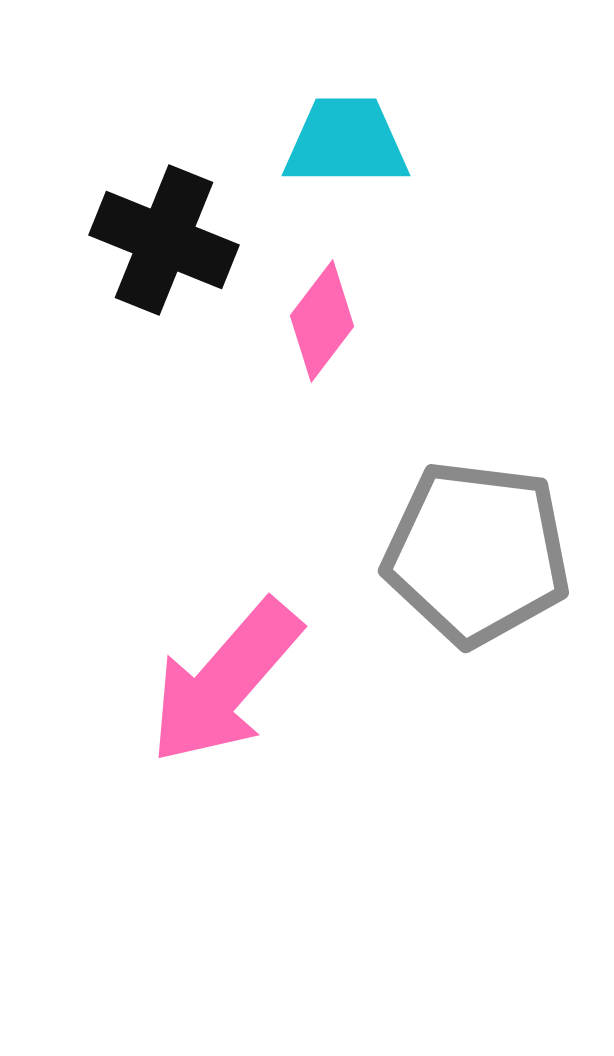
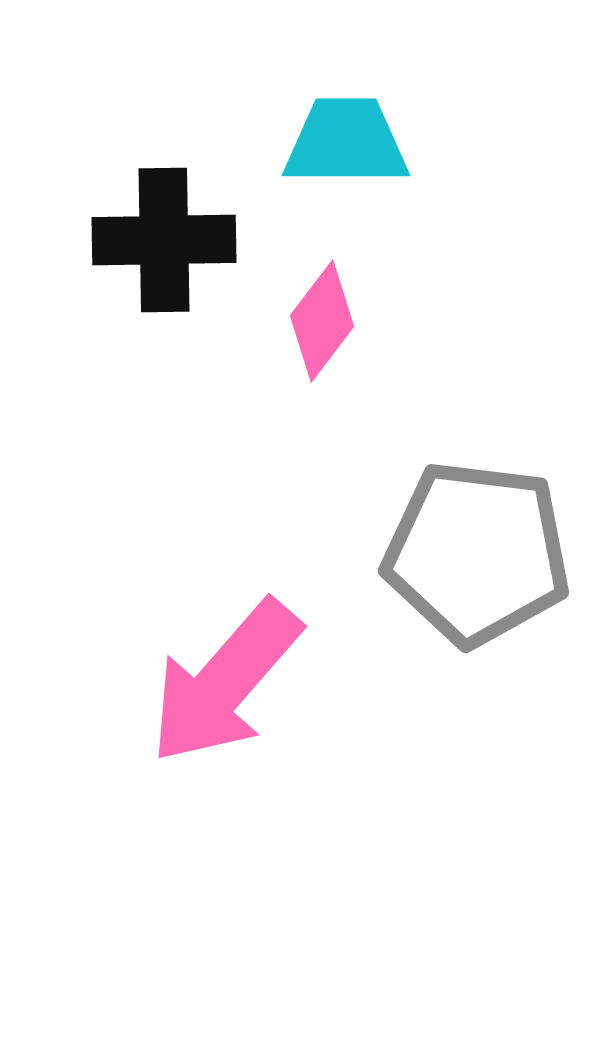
black cross: rotated 23 degrees counterclockwise
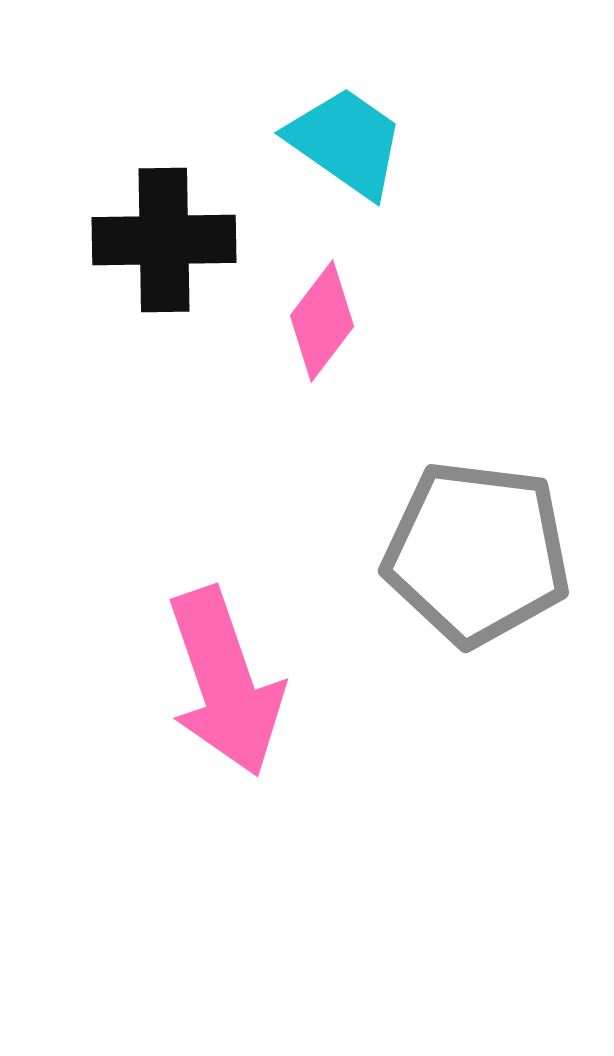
cyan trapezoid: rotated 35 degrees clockwise
pink arrow: rotated 60 degrees counterclockwise
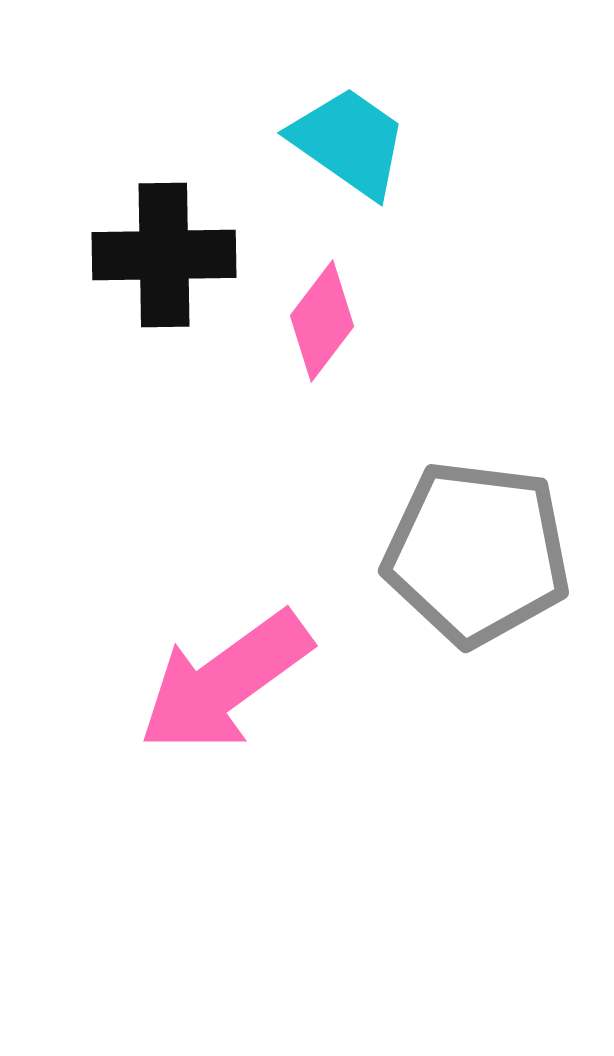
cyan trapezoid: moved 3 px right
black cross: moved 15 px down
pink arrow: rotated 73 degrees clockwise
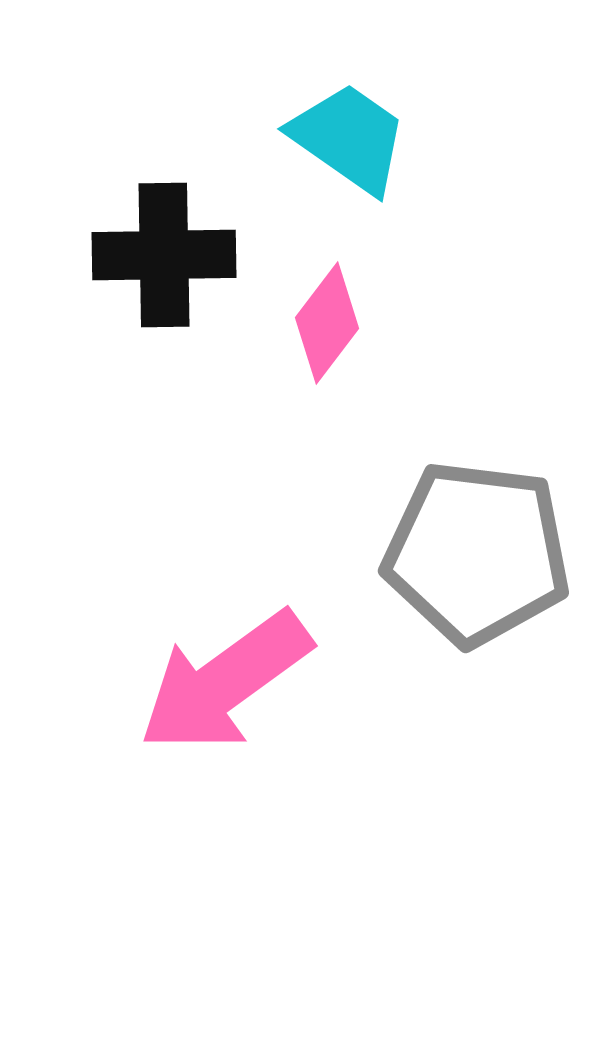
cyan trapezoid: moved 4 px up
pink diamond: moved 5 px right, 2 px down
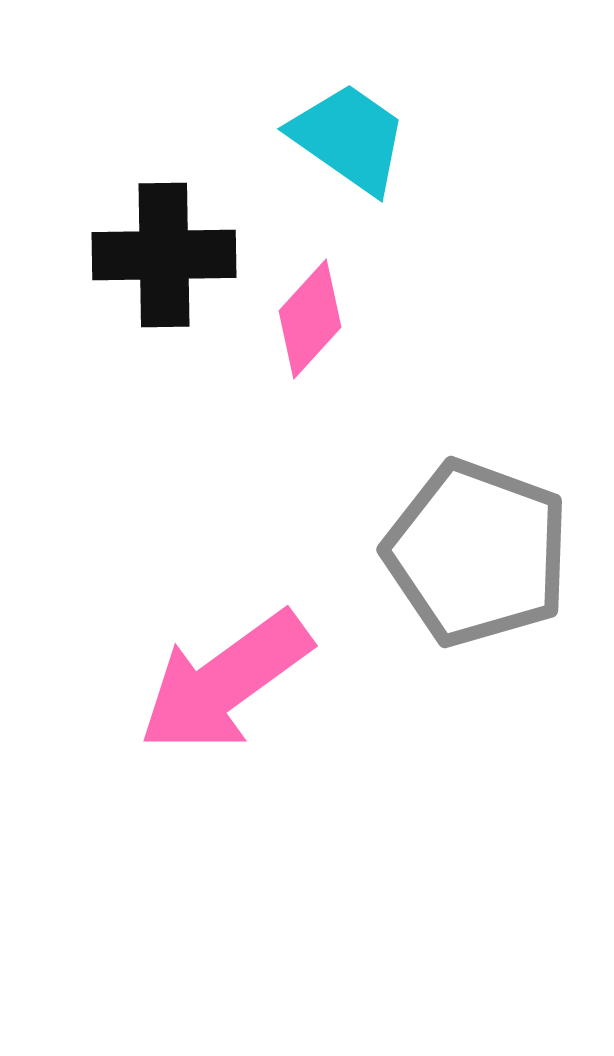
pink diamond: moved 17 px left, 4 px up; rotated 5 degrees clockwise
gray pentagon: rotated 13 degrees clockwise
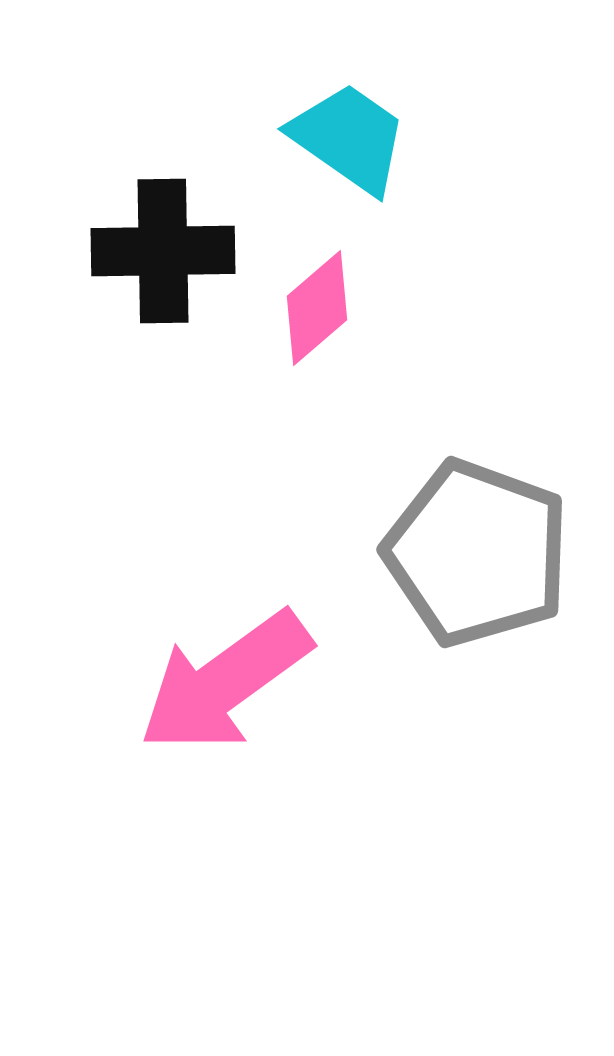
black cross: moved 1 px left, 4 px up
pink diamond: moved 7 px right, 11 px up; rotated 7 degrees clockwise
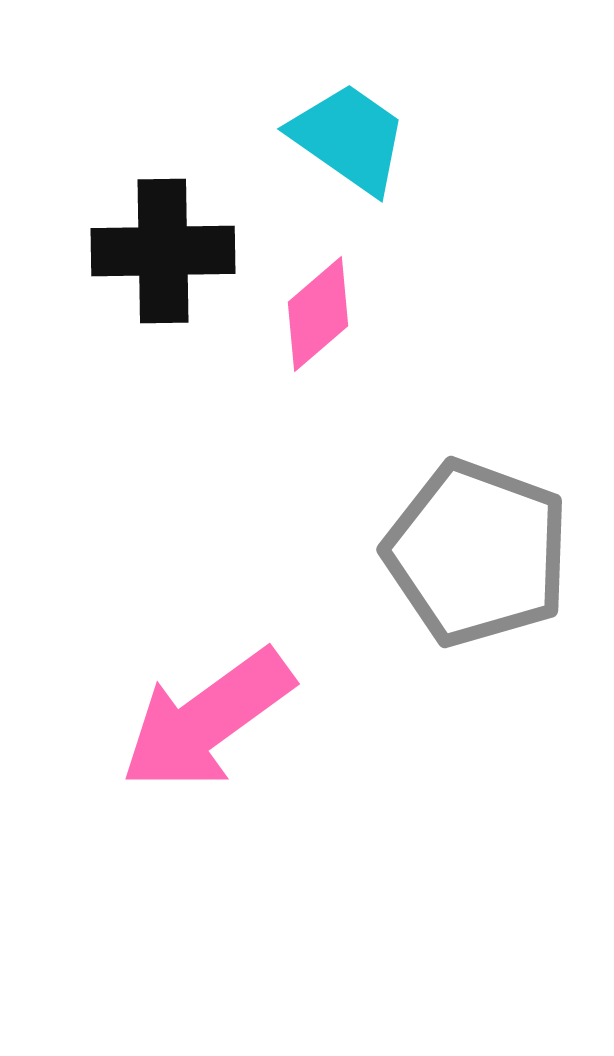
pink diamond: moved 1 px right, 6 px down
pink arrow: moved 18 px left, 38 px down
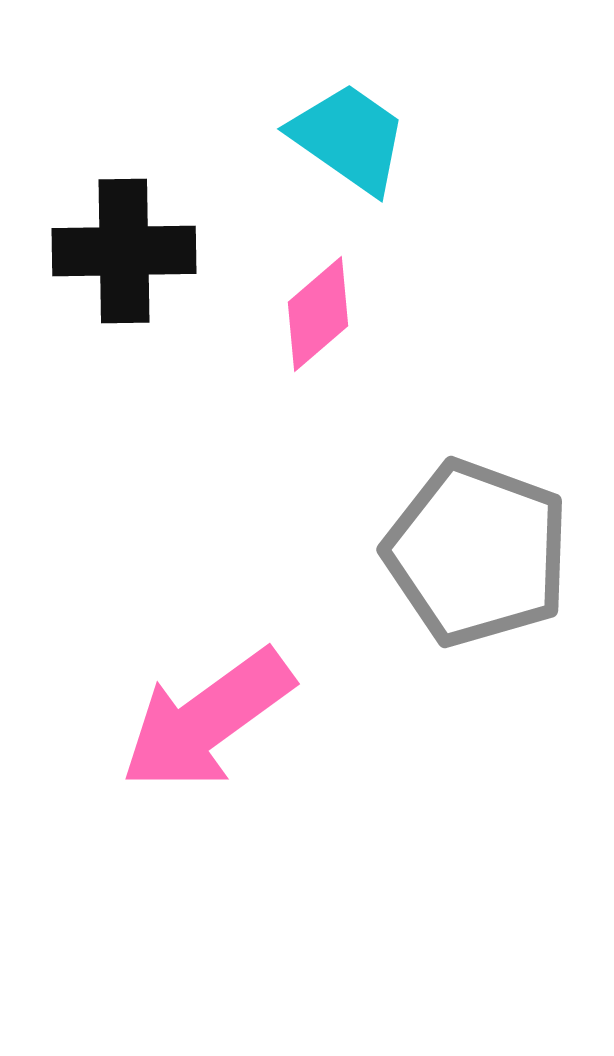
black cross: moved 39 px left
